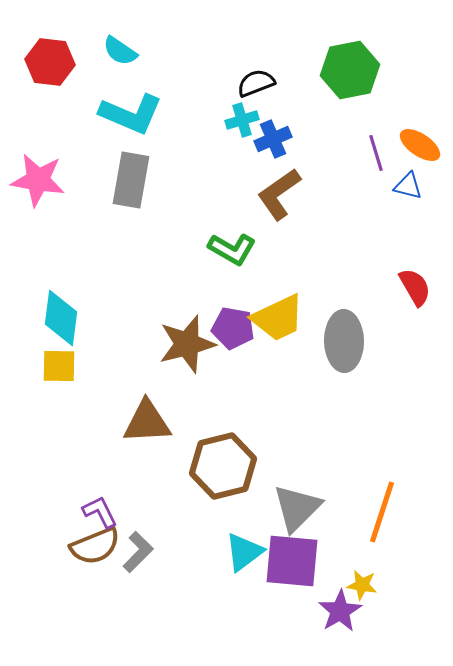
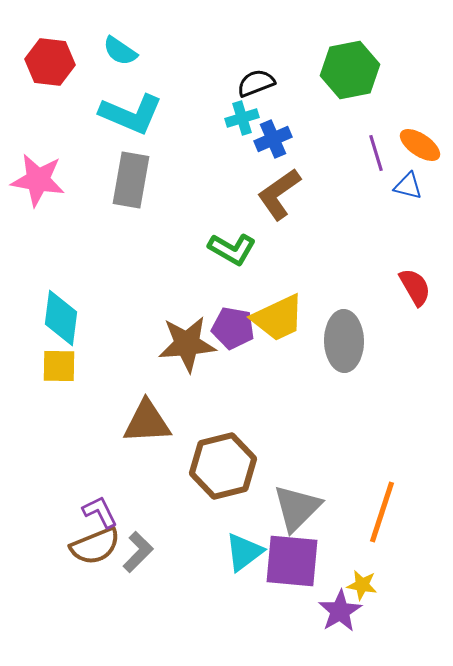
cyan cross: moved 2 px up
brown star: rotated 10 degrees clockwise
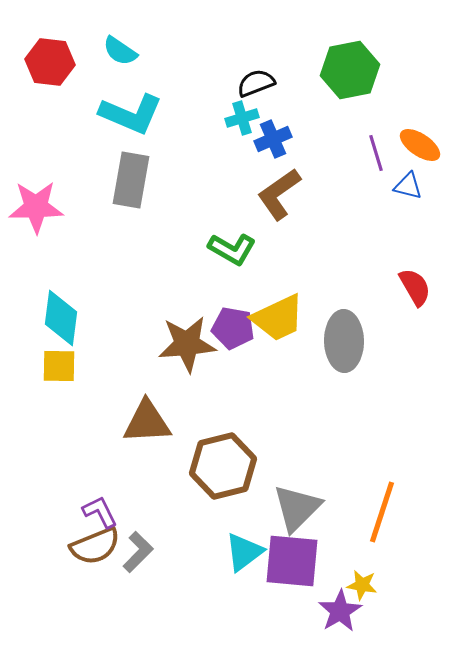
pink star: moved 2 px left, 27 px down; rotated 10 degrees counterclockwise
